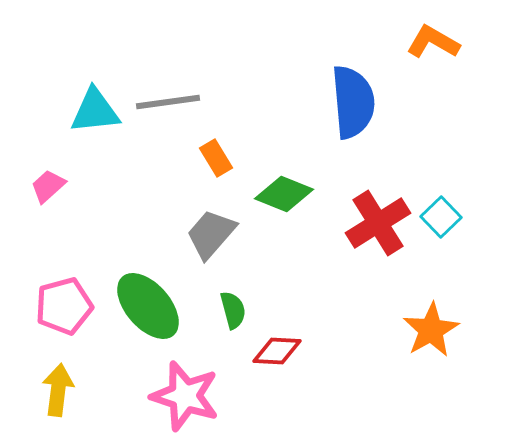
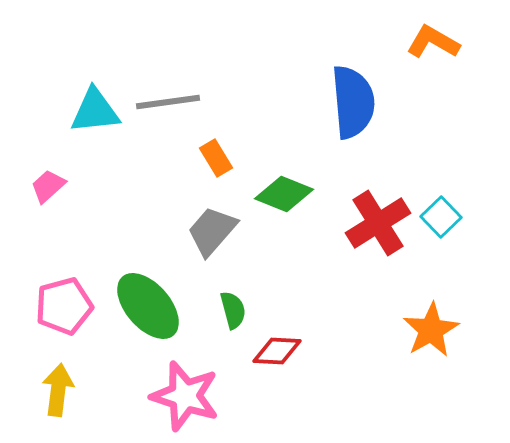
gray trapezoid: moved 1 px right, 3 px up
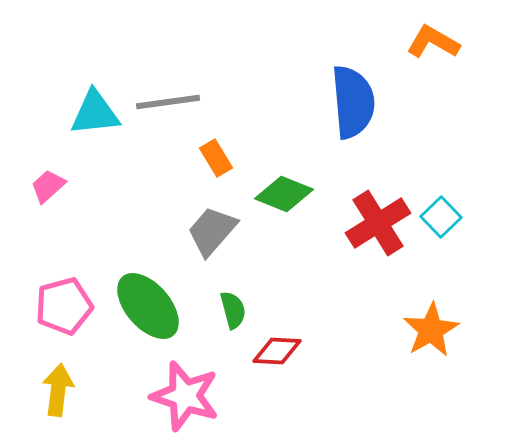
cyan triangle: moved 2 px down
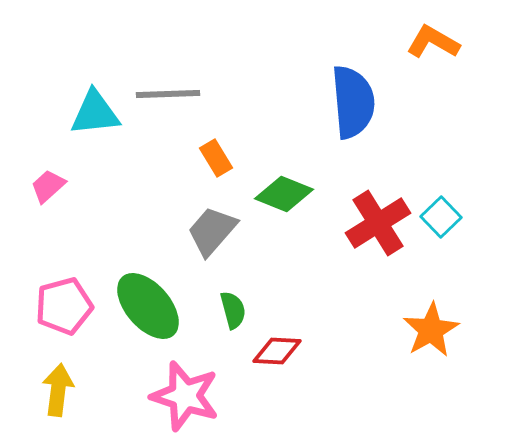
gray line: moved 8 px up; rotated 6 degrees clockwise
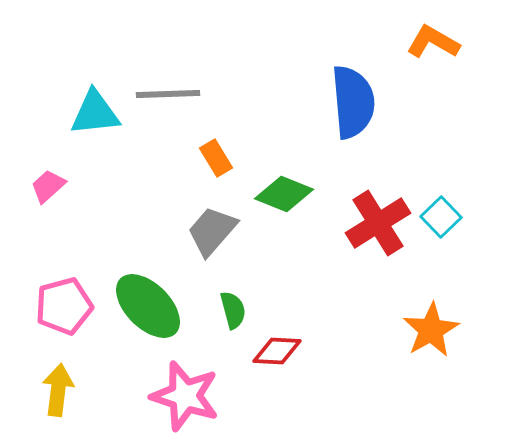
green ellipse: rotated 4 degrees counterclockwise
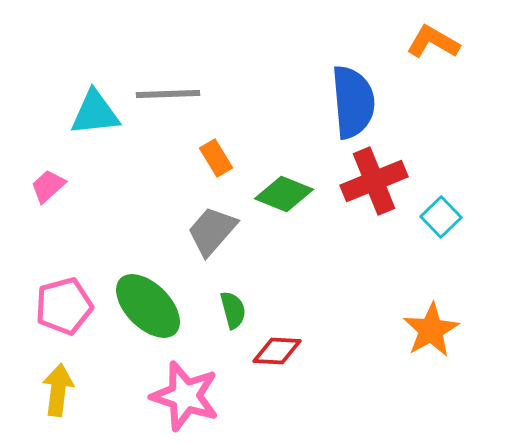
red cross: moved 4 px left, 42 px up; rotated 10 degrees clockwise
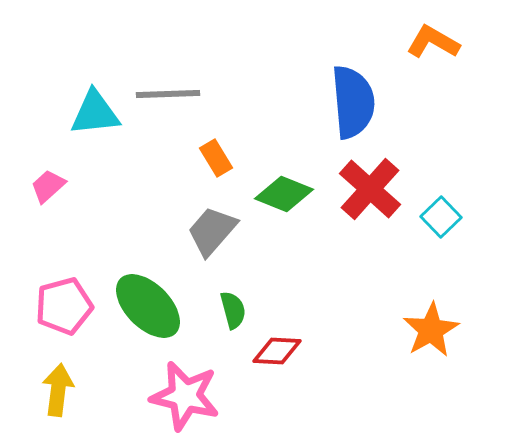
red cross: moved 4 px left, 8 px down; rotated 26 degrees counterclockwise
pink star: rotated 4 degrees counterclockwise
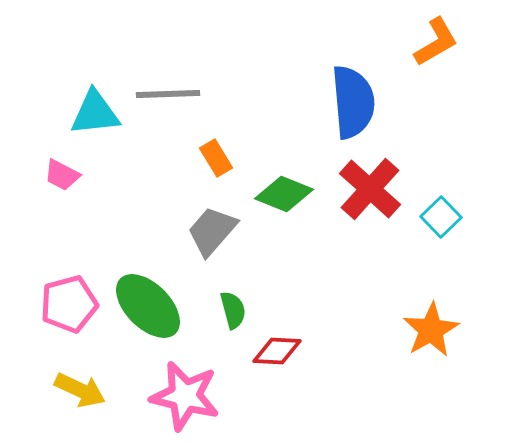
orange L-shape: moved 3 px right; rotated 120 degrees clockwise
pink trapezoid: moved 14 px right, 11 px up; rotated 111 degrees counterclockwise
pink pentagon: moved 5 px right, 2 px up
yellow arrow: moved 22 px right; rotated 108 degrees clockwise
